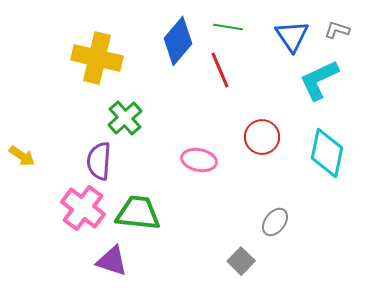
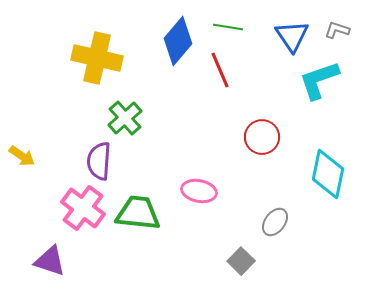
cyan L-shape: rotated 6 degrees clockwise
cyan diamond: moved 1 px right, 21 px down
pink ellipse: moved 31 px down
purple triangle: moved 62 px left
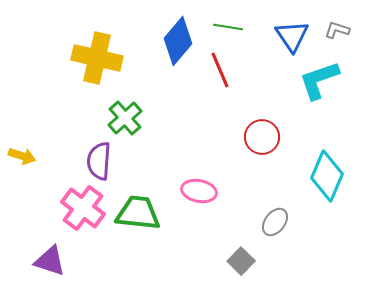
yellow arrow: rotated 16 degrees counterclockwise
cyan diamond: moved 1 px left, 2 px down; rotated 12 degrees clockwise
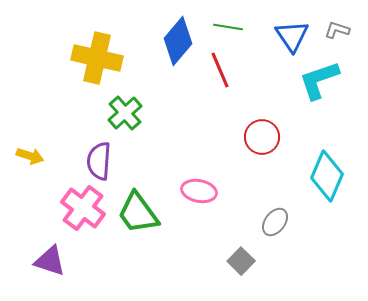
green cross: moved 5 px up
yellow arrow: moved 8 px right
green trapezoid: rotated 132 degrees counterclockwise
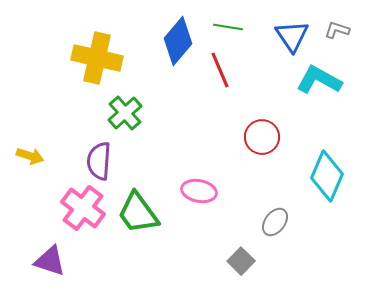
cyan L-shape: rotated 48 degrees clockwise
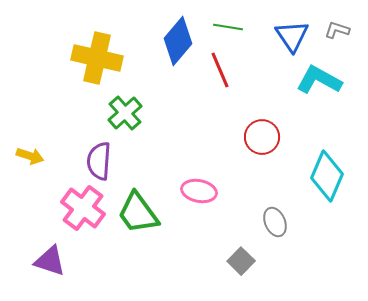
gray ellipse: rotated 60 degrees counterclockwise
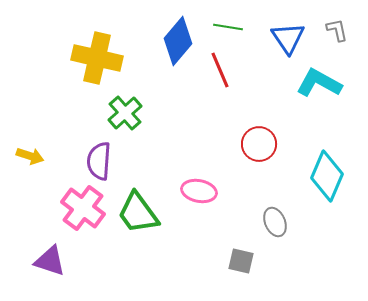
gray L-shape: rotated 60 degrees clockwise
blue triangle: moved 4 px left, 2 px down
cyan L-shape: moved 3 px down
red circle: moved 3 px left, 7 px down
gray square: rotated 32 degrees counterclockwise
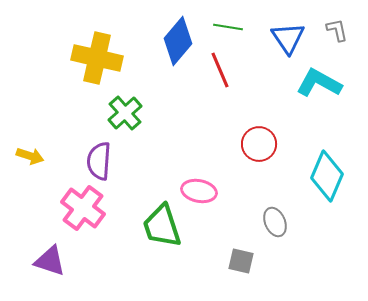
green trapezoid: moved 24 px right, 13 px down; rotated 18 degrees clockwise
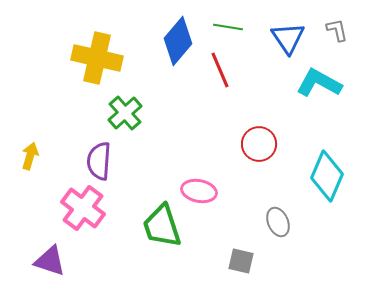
yellow arrow: rotated 92 degrees counterclockwise
gray ellipse: moved 3 px right
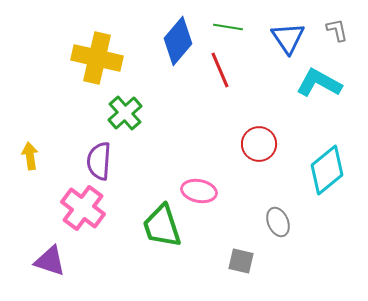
yellow arrow: rotated 24 degrees counterclockwise
cyan diamond: moved 6 px up; rotated 27 degrees clockwise
